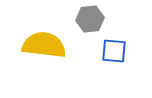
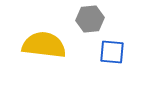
blue square: moved 2 px left, 1 px down
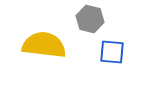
gray hexagon: rotated 20 degrees clockwise
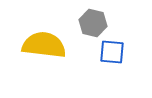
gray hexagon: moved 3 px right, 4 px down
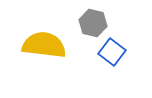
blue square: rotated 32 degrees clockwise
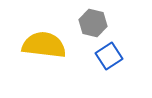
blue square: moved 3 px left, 4 px down; rotated 20 degrees clockwise
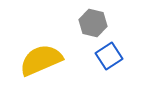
yellow semicircle: moved 3 px left, 15 px down; rotated 30 degrees counterclockwise
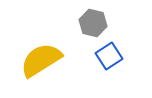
yellow semicircle: rotated 9 degrees counterclockwise
